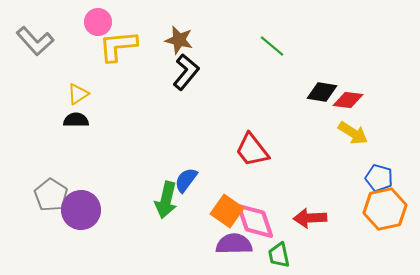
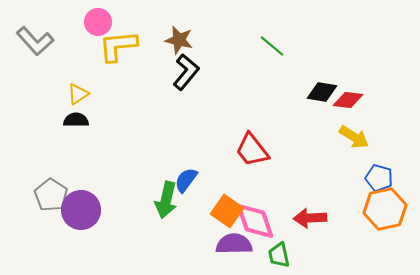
yellow arrow: moved 1 px right, 4 px down
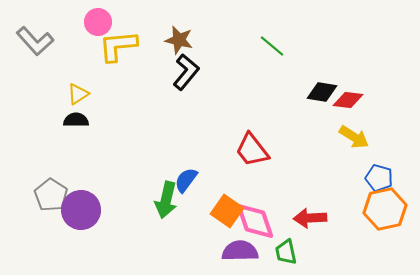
purple semicircle: moved 6 px right, 7 px down
green trapezoid: moved 7 px right, 3 px up
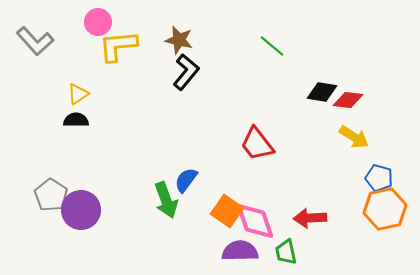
red trapezoid: moved 5 px right, 6 px up
green arrow: rotated 33 degrees counterclockwise
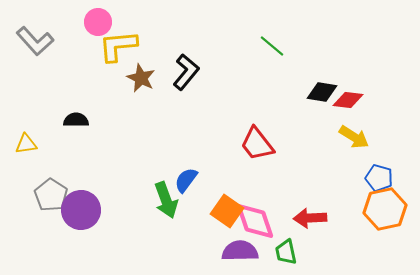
brown star: moved 38 px left, 38 px down; rotated 12 degrees clockwise
yellow triangle: moved 52 px left, 50 px down; rotated 25 degrees clockwise
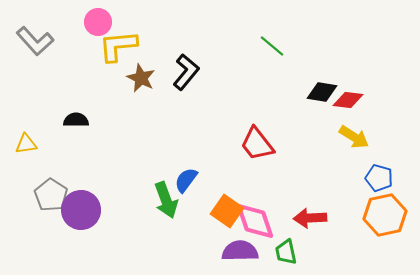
orange hexagon: moved 6 px down
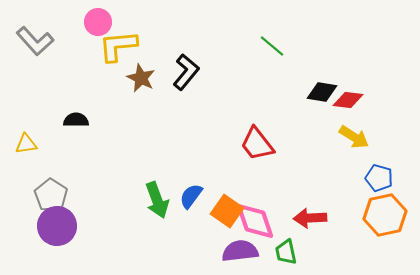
blue semicircle: moved 5 px right, 16 px down
green arrow: moved 9 px left
purple circle: moved 24 px left, 16 px down
purple semicircle: rotated 6 degrees counterclockwise
